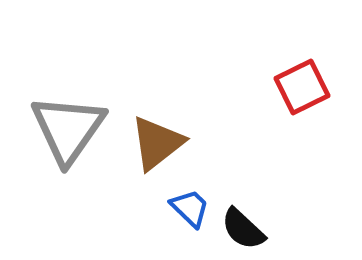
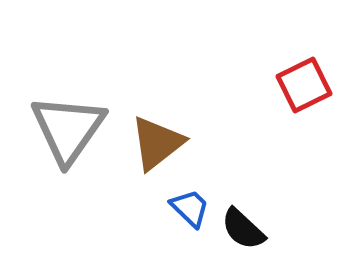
red square: moved 2 px right, 2 px up
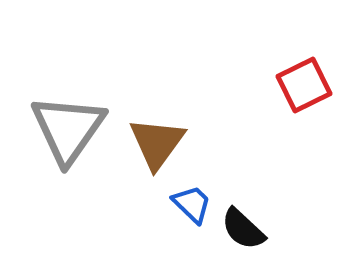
brown triangle: rotated 16 degrees counterclockwise
blue trapezoid: moved 2 px right, 4 px up
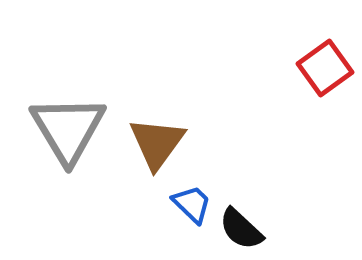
red square: moved 21 px right, 17 px up; rotated 10 degrees counterclockwise
gray triangle: rotated 6 degrees counterclockwise
black semicircle: moved 2 px left
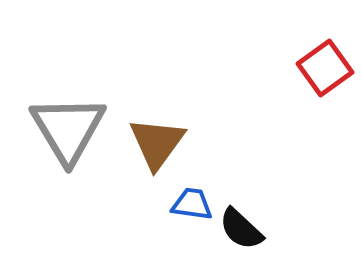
blue trapezoid: rotated 36 degrees counterclockwise
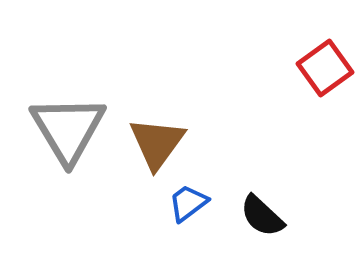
blue trapezoid: moved 4 px left, 1 px up; rotated 45 degrees counterclockwise
black semicircle: moved 21 px right, 13 px up
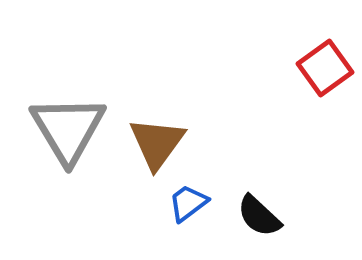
black semicircle: moved 3 px left
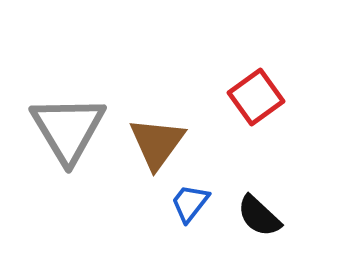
red square: moved 69 px left, 29 px down
blue trapezoid: moved 2 px right; rotated 15 degrees counterclockwise
